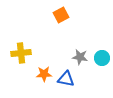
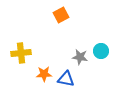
cyan circle: moved 1 px left, 7 px up
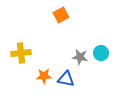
cyan circle: moved 2 px down
orange star: moved 2 px down
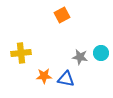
orange square: moved 1 px right
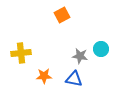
cyan circle: moved 4 px up
gray star: moved 1 px up
blue triangle: moved 8 px right
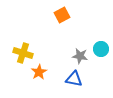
yellow cross: moved 2 px right; rotated 24 degrees clockwise
orange star: moved 5 px left, 4 px up; rotated 28 degrees counterclockwise
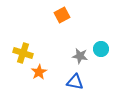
blue triangle: moved 1 px right, 3 px down
